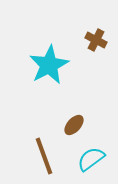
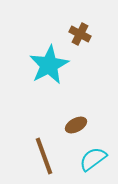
brown cross: moved 16 px left, 6 px up
brown ellipse: moved 2 px right; rotated 20 degrees clockwise
cyan semicircle: moved 2 px right
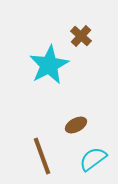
brown cross: moved 1 px right, 2 px down; rotated 15 degrees clockwise
brown line: moved 2 px left
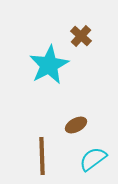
brown line: rotated 18 degrees clockwise
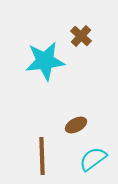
cyan star: moved 4 px left, 4 px up; rotated 21 degrees clockwise
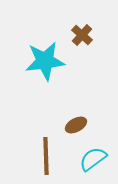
brown cross: moved 1 px right, 1 px up
brown line: moved 4 px right
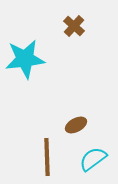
brown cross: moved 8 px left, 9 px up
cyan star: moved 20 px left, 2 px up
brown line: moved 1 px right, 1 px down
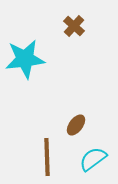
brown ellipse: rotated 25 degrees counterclockwise
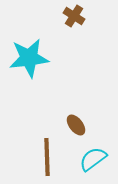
brown cross: moved 10 px up; rotated 10 degrees counterclockwise
cyan star: moved 4 px right, 1 px up
brown ellipse: rotated 75 degrees counterclockwise
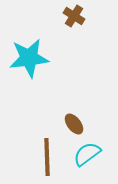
brown ellipse: moved 2 px left, 1 px up
cyan semicircle: moved 6 px left, 5 px up
